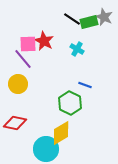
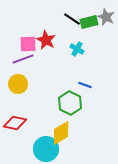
gray star: moved 2 px right
red star: moved 2 px right, 1 px up
purple line: rotated 70 degrees counterclockwise
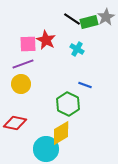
gray star: rotated 18 degrees clockwise
purple line: moved 5 px down
yellow circle: moved 3 px right
green hexagon: moved 2 px left, 1 px down
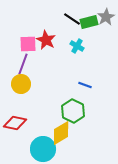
cyan cross: moved 3 px up
purple line: rotated 50 degrees counterclockwise
green hexagon: moved 5 px right, 7 px down
cyan circle: moved 3 px left
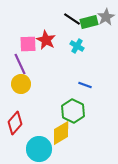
purple line: moved 3 px left; rotated 45 degrees counterclockwise
red diamond: rotated 60 degrees counterclockwise
cyan circle: moved 4 px left
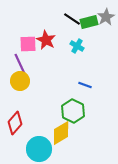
yellow circle: moved 1 px left, 3 px up
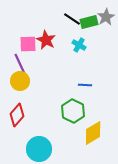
cyan cross: moved 2 px right, 1 px up
blue line: rotated 16 degrees counterclockwise
red diamond: moved 2 px right, 8 px up
yellow diamond: moved 32 px right
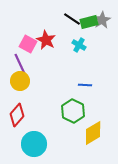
gray star: moved 4 px left, 3 px down
pink square: rotated 30 degrees clockwise
cyan circle: moved 5 px left, 5 px up
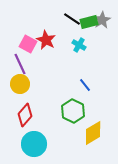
yellow circle: moved 3 px down
blue line: rotated 48 degrees clockwise
red diamond: moved 8 px right
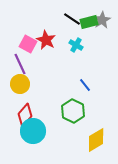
cyan cross: moved 3 px left
yellow diamond: moved 3 px right, 7 px down
cyan circle: moved 1 px left, 13 px up
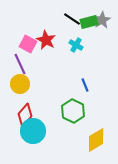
blue line: rotated 16 degrees clockwise
